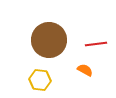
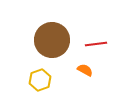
brown circle: moved 3 px right
yellow hexagon: rotated 25 degrees counterclockwise
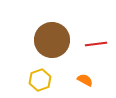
orange semicircle: moved 10 px down
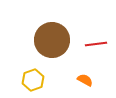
yellow hexagon: moved 7 px left
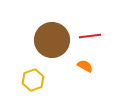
red line: moved 6 px left, 8 px up
orange semicircle: moved 14 px up
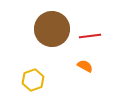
brown circle: moved 11 px up
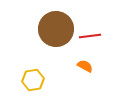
brown circle: moved 4 px right
yellow hexagon: rotated 10 degrees clockwise
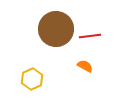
yellow hexagon: moved 1 px left, 1 px up; rotated 15 degrees counterclockwise
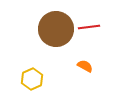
red line: moved 1 px left, 9 px up
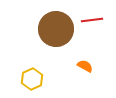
red line: moved 3 px right, 7 px up
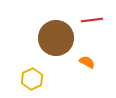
brown circle: moved 9 px down
orange semicircle: moved 2 px right, 4 px up
